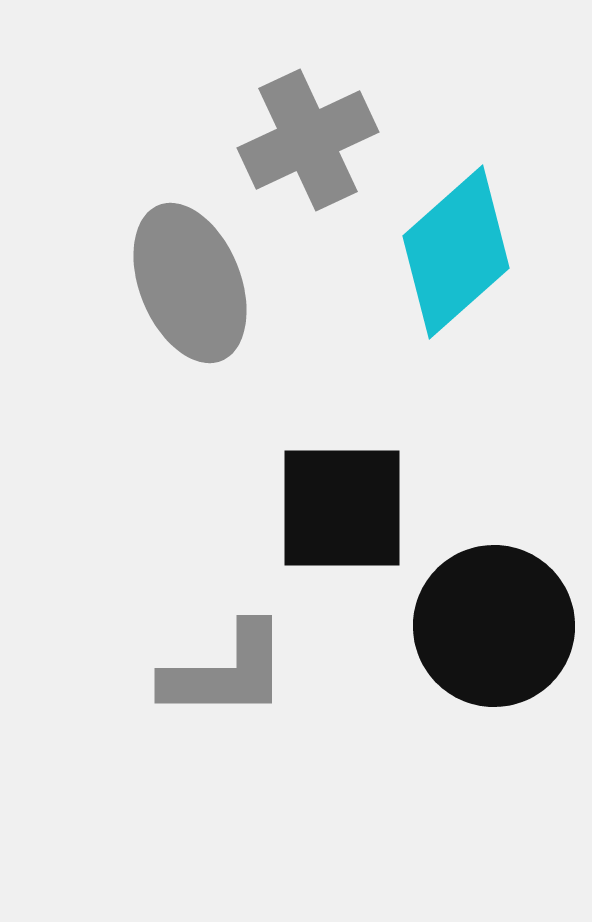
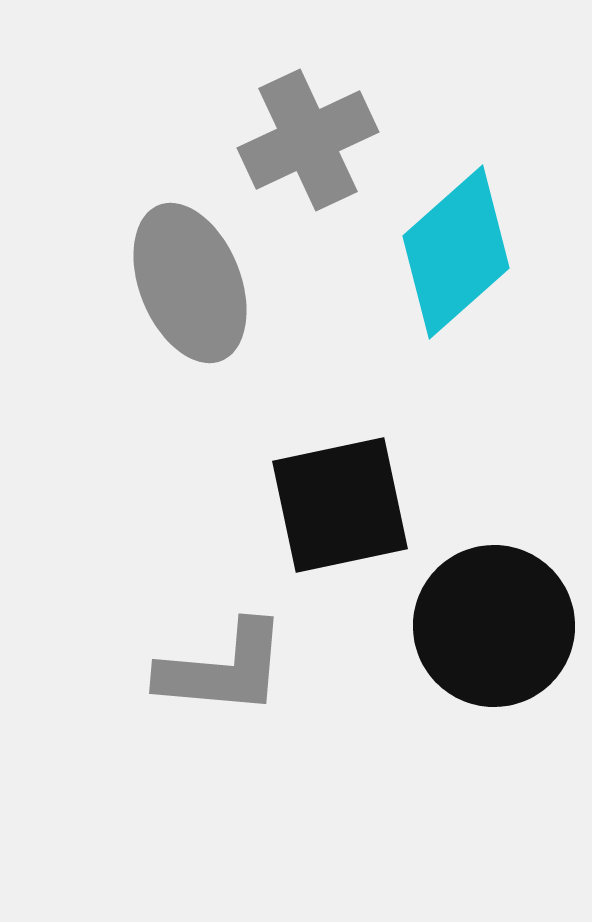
black square: moved 2 px left, 3 px up; rotated 12 degrees counterclockwise
gray L-shape: moved 3 px left, 3 px up; rotated 5 degrees clockwise
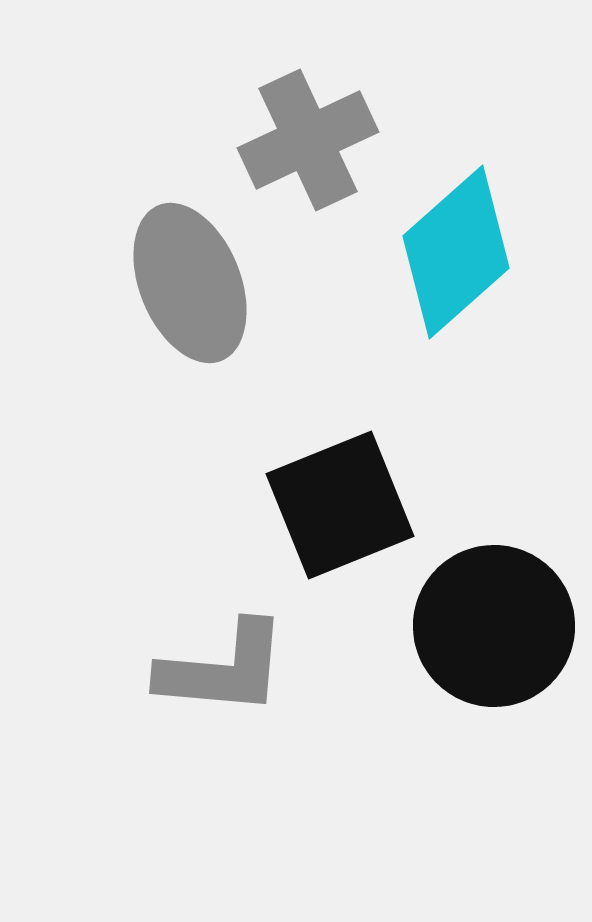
black square: rotated 10 degrees counterclockwise
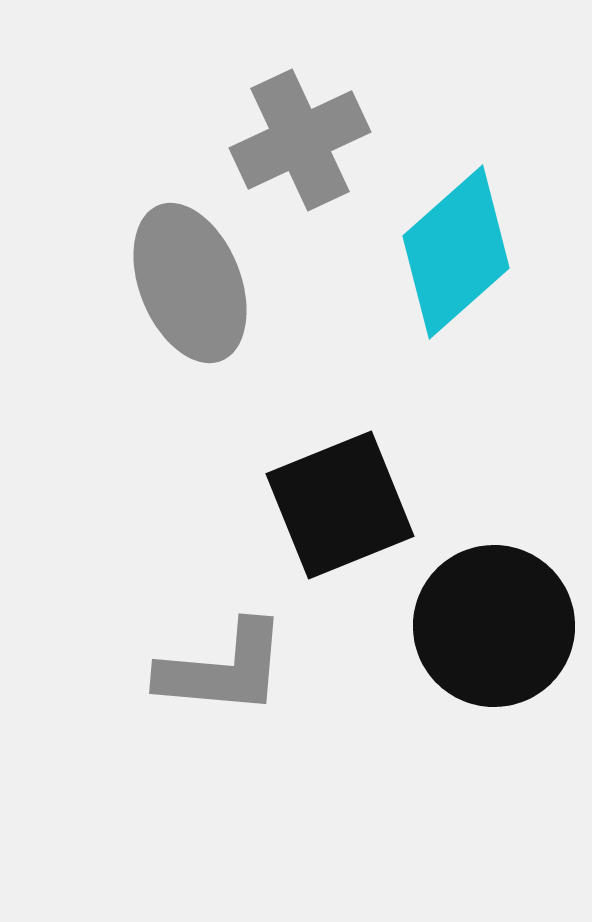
gray cross: moved 8 px left
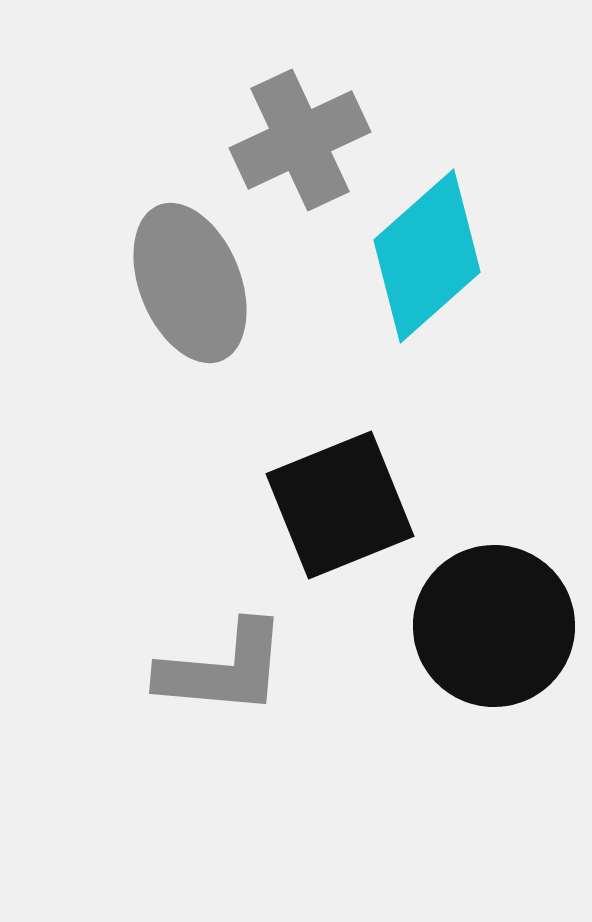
cyan diamond: moved 29 px left, 4 px down
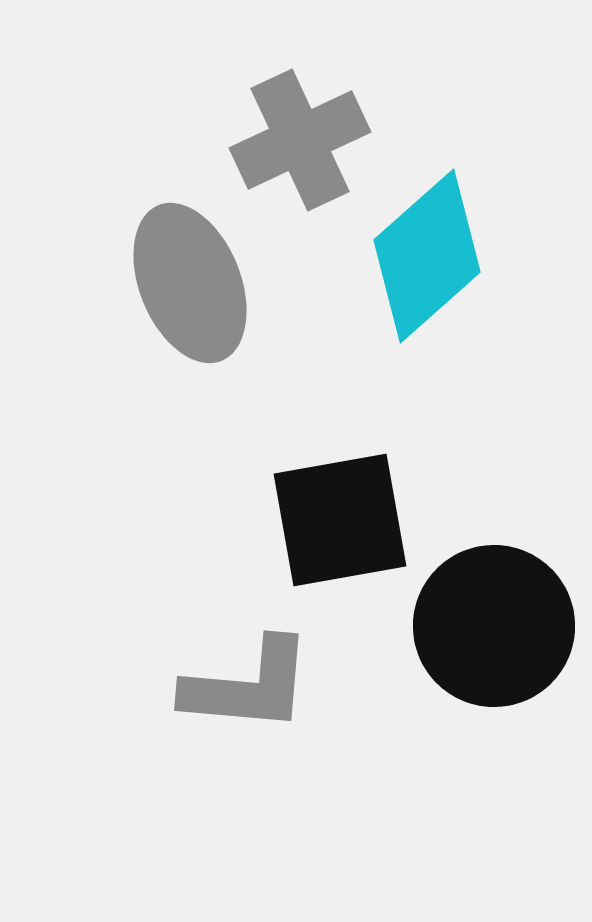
black square: moved 15 px down; rotated 12 degrees clockwise
gray L-shape: moved 25 px right, 17 px down
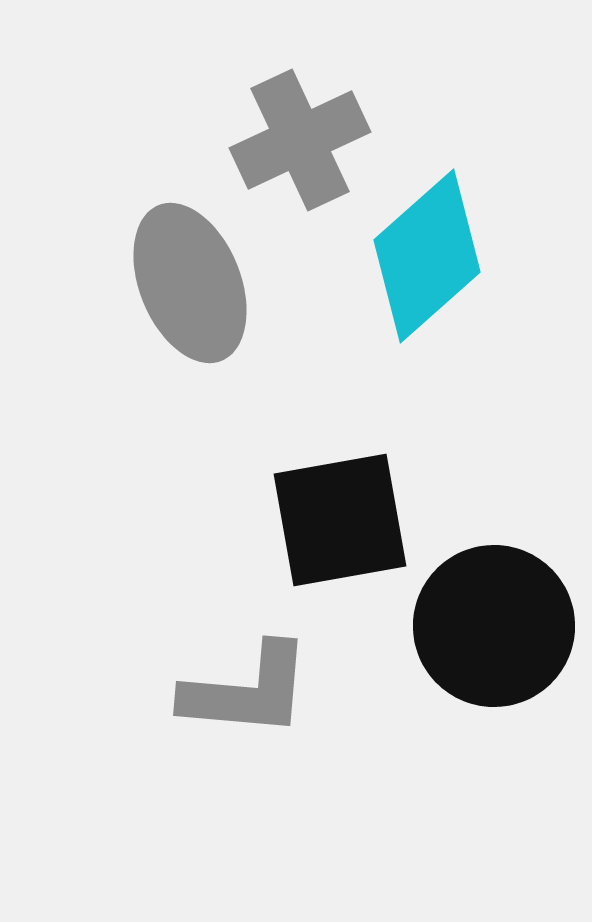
gray L-shape: moved 1 px left, 5 px down
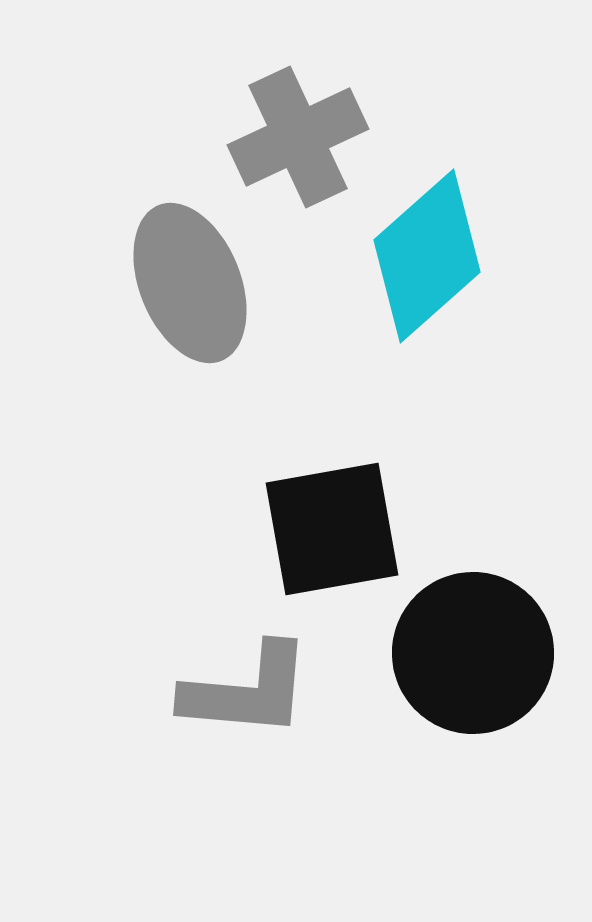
gray cross: moved 2 px left, 3 px up
black square: moved 8 px left, 9 px down
black circle: moved 21 px left, 27 px down
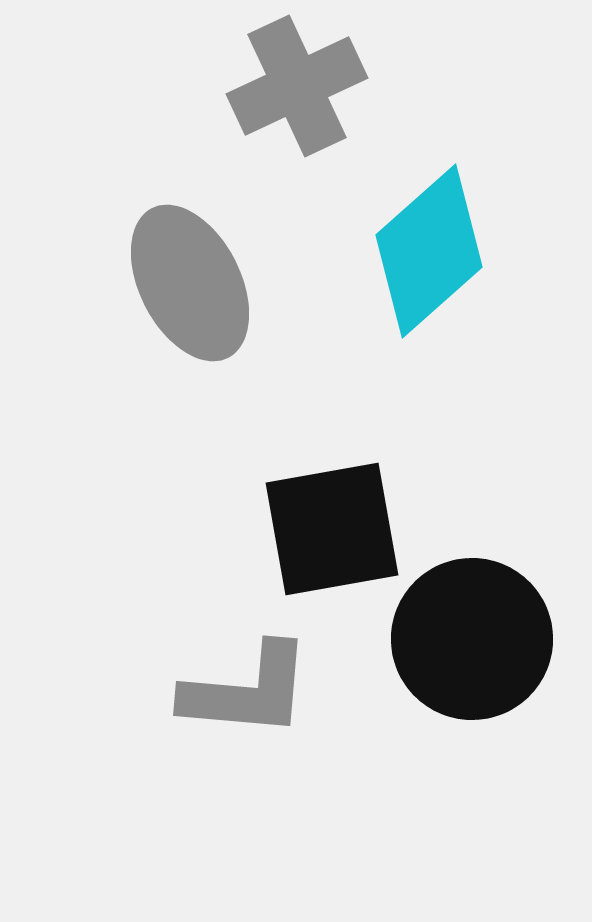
gray cross: moved 1 px left, 51 px up
cyan diamond: moved 2 px right, 5 px up
gray ellipse: rotated 5 degrees counterclockwise
black circle: moved 1 px left, 14 px up
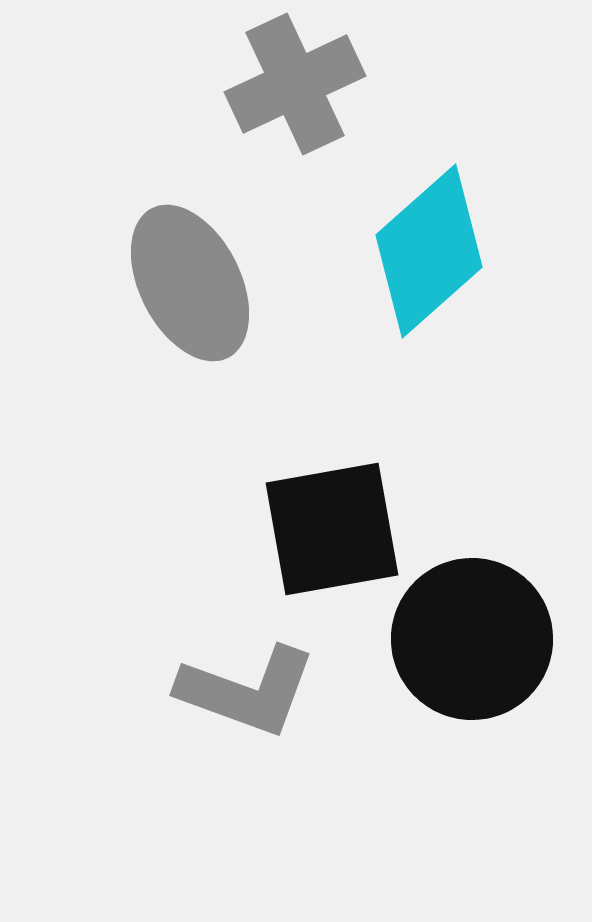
gray cross: moved 2 px left, 2 px up
gray L-shape: rotated 15 degrees clockwise
